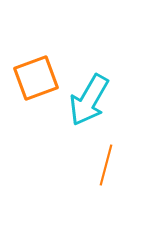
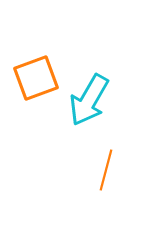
orange line: moved 5 px down
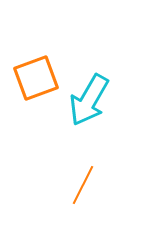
orange line: moved 23 px left, 15 px down; rotated 12 degrees clockwise
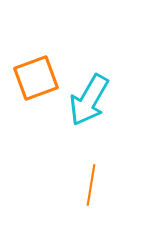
orange line: moved 8 px right; rotated 18 degrees counterclockwise
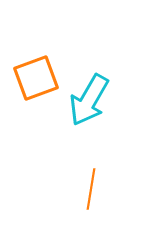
orange line: moved 4 px down
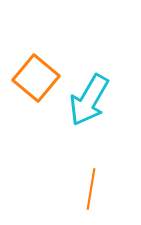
orange square: rotated 30 degrees counterclockwise
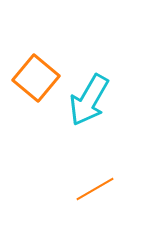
orange line: moved 4 px right; rotated 51 degrees clockwise
